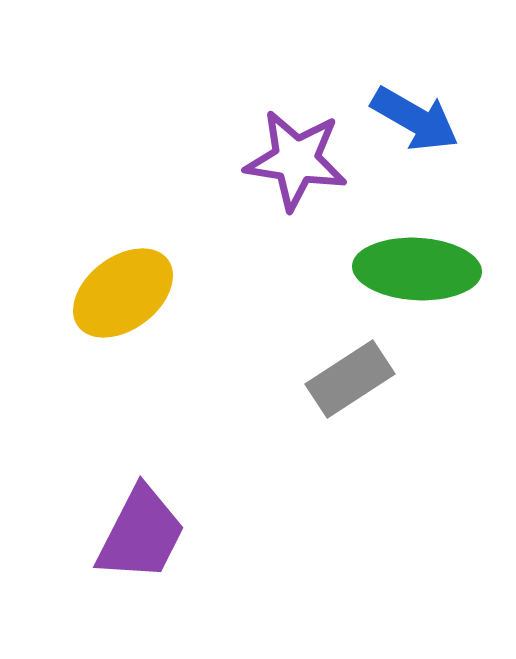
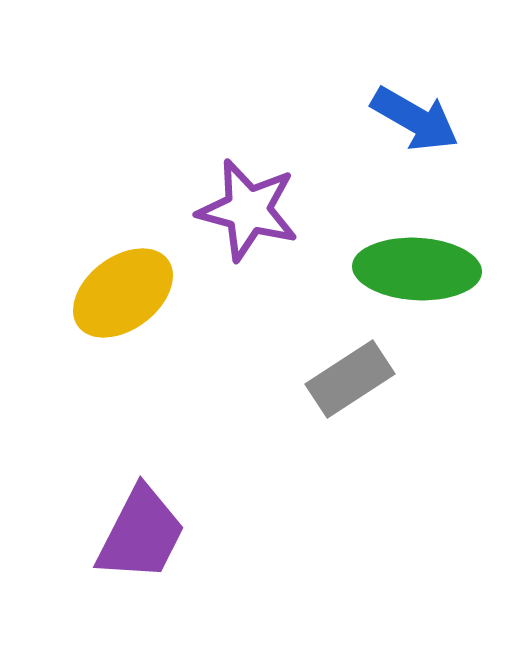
purple star: moved 48 px left, 50 px down; rotated 6 degrees clockwise
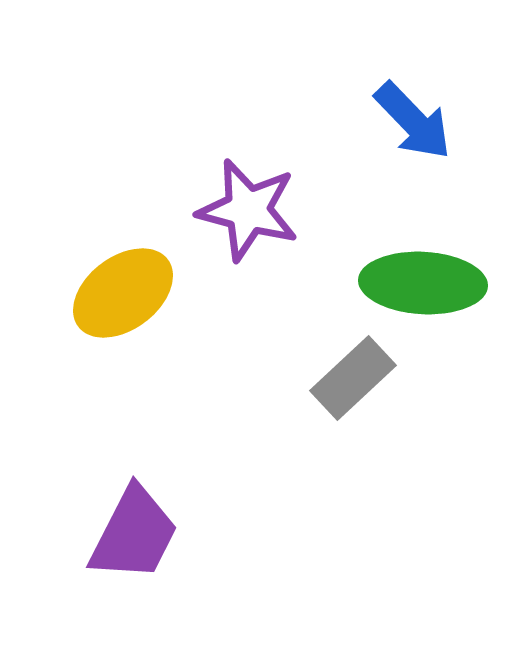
blue arrow: moved 2 px left, 2 px down; rotated 16 degrees clockwise
green ellipse: moved 6 px right, 14 px down
gray rectangle: moved 3 px right, 1 px up; rotated 10 degrees counterclockwise
purple trapezoid: moved 7 px left
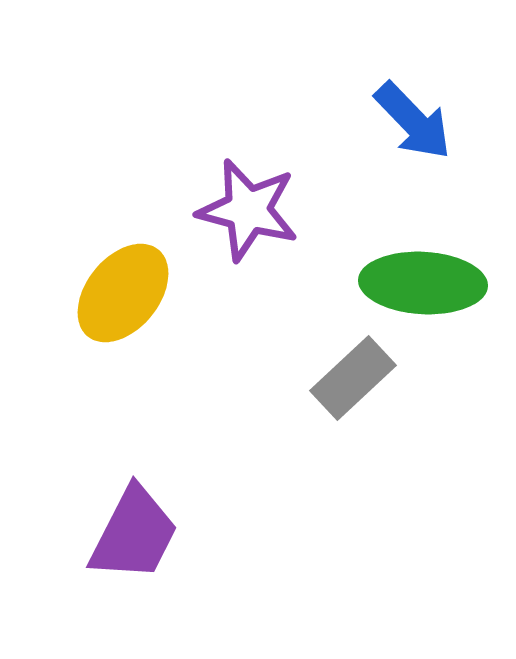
yellow ellipse: rotated 14 degrees counterclockwise
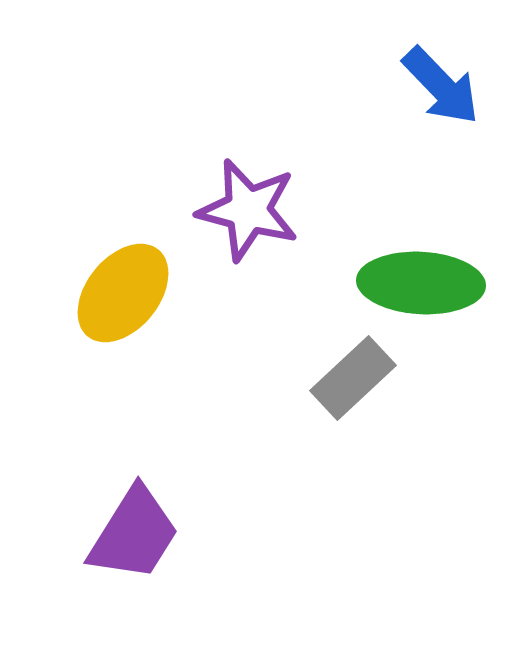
blue arrow: moved 28 px right, 35 px up
green ellipse: moved 2 px left
purple trapezoid: rotated 5 degrees clockwise
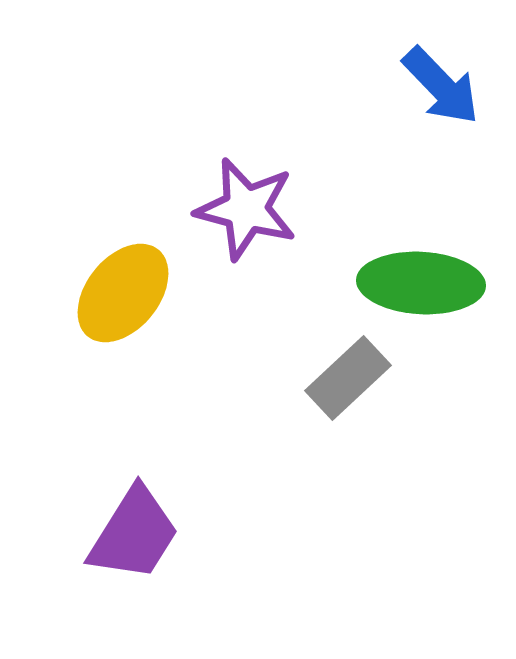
purple star: moved 2 px left, 1 px up
gray rectangle: moved 5 px left
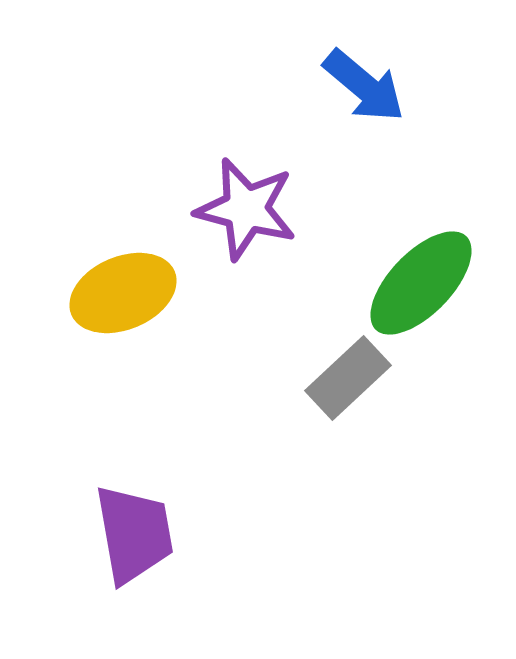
blue arrow: moved 77 px left; rotated 6 degrees counterclockwise
green ellipse: rotated 49 degrees counterclockwise
yellow ellipse: rotated 28 degrees clockwise
purple trapezoid: rotated 42 degrees counterclockwise
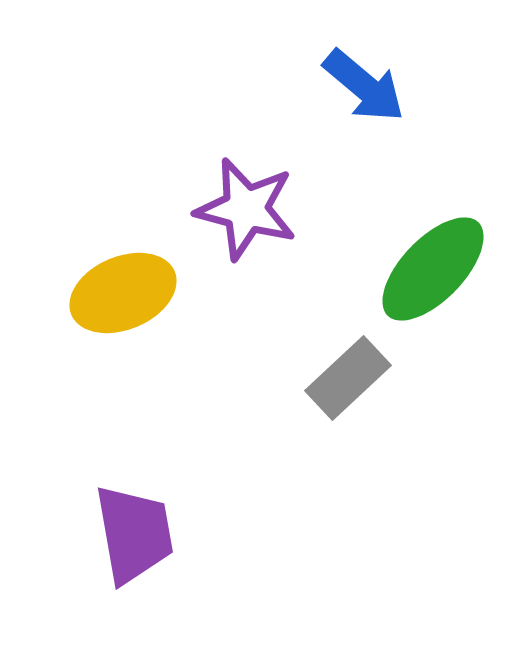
green ellipse: moved 12 px right, 14 px up
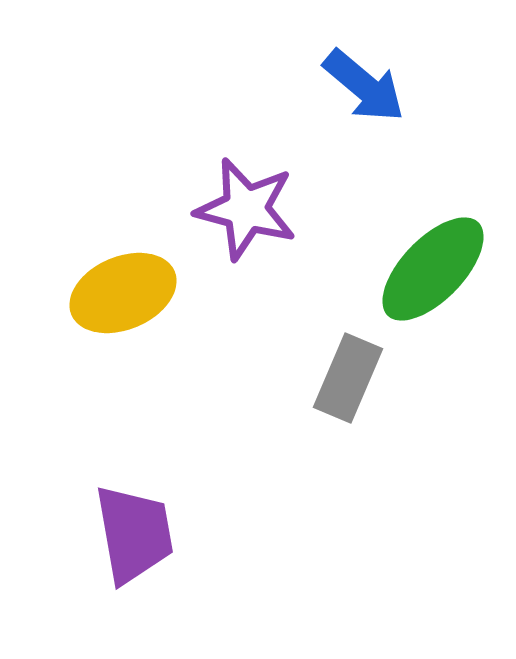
gray rectangle: rotated 24 degrees counterclockwise
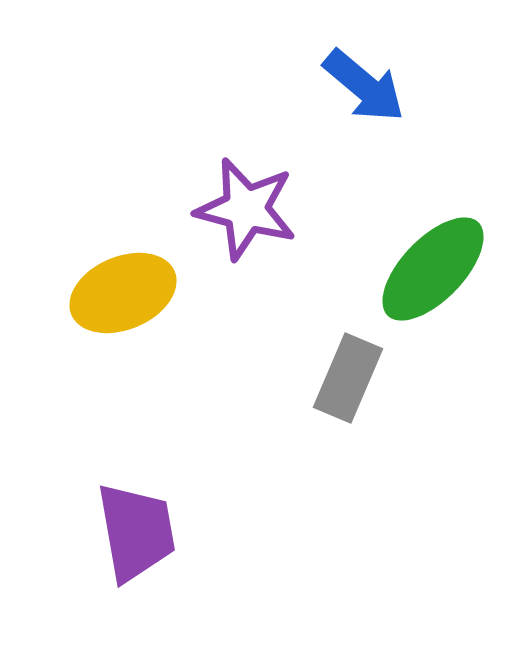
purple trapezoid: moved 2 px right, 2 px up
